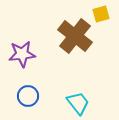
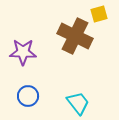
yellow square: moved 2 px left
brown cross: rotated 12 degrees counterclockwise
purple star: moved 1 px right, 2 px up; rotated 8 degrees clockwise
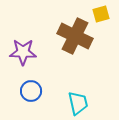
yellow square: moved 2 px right
blue circle: moved 3 px right, 5 px up
cyan trapezoid: rotated 25 degrees clockwise
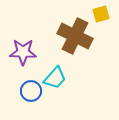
cyan trapezoid: moved 23 px left, 25 px up; rotated 55 degrees clockwise
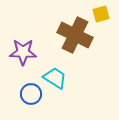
brown cross: moved 1 px up
cyan trapezoid: rotated 100 degrees counterclockwise
blue circle: moved 3 px down
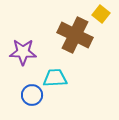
yellow square: rotated 36 degrees counterclockwise
cyan trapezoid: rotated 35 degrees counterclockwise
blue circle: moved 1 px right, 1 px down
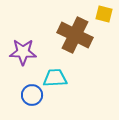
yellow square: moved 3 px right; rotated 24 degrees counterclockwise
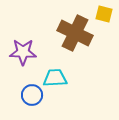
brown cross: moved 2 px up
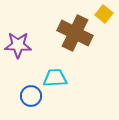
yellow square: rotated 24 degrees clockwise
purple star: moved 5 px left, 7 px up
blue circle: moved 1 px left, 1 px down
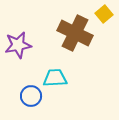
yellow square: rotated 12 degrees clockwise
purple star: rotated 12 degrees counterclockwise
